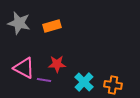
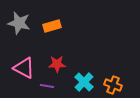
purple line: moved 3 px right, 6 px down
orange cross: rotated 12 degrees clockwise
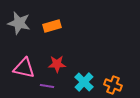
pink triangle: rotated 15 degrees counterclockwise
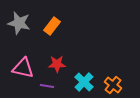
orange rectangle: rotated 36 degrees counterclockwise
pink triangle: moved 1 px left
orange cross: rotated 18 degrees clockwise
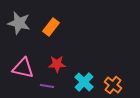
orange rectangle: moved 1 px left, 1 px down
